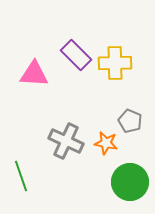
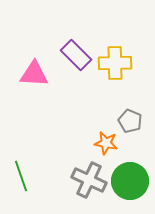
gray cross: moved 23 px right, 39 px down
green circle: moved 1 px up
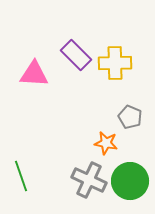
gray pentagon: moved 4 px up
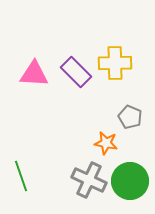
purple rectangle: moved 17 px down
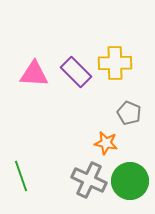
gray pentagon: moved 1 px left, 4 px up
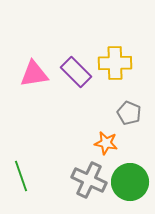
pink triangle: rotated 12 degrees counterclockwise
green circle: moved 1 px down
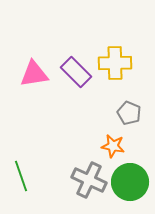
orange star: moved 7 px right, 3 px down
